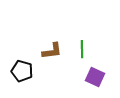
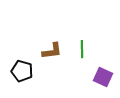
purple square: moved 8 px right
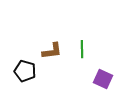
black pentagon: moved 3 px right
purple square: moved 2 px down
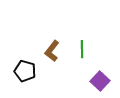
brown L-shape: rotated 135 degrees clockwise
purple square: moved 3 px left, 2 px down; rotated 18 degrees clockwise
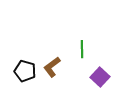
brown L-shape: moved 16 px down; rotated 15 degrees clockwise
purple square: moved 4 px up
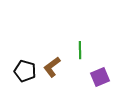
green line: moved 2 px left, 1 px down
purple square: rotated 24 degrees clockwise
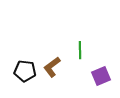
black pentagon: rotated 10 degrees counterclockwise
purple square: moved 1 px right, 1 px up
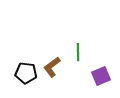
green line: moved 2 px left, 2 px down
black pentagon: moved 1 px right, 2 px down
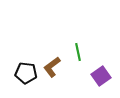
green line: rotated 12 degrees counterclockwise
purple square: rotated 12 degrees counterclockwise
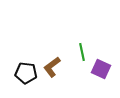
green line: moved 4 px right
purple square: moved 7 px up; rotated 30 degrees counterclockwise
